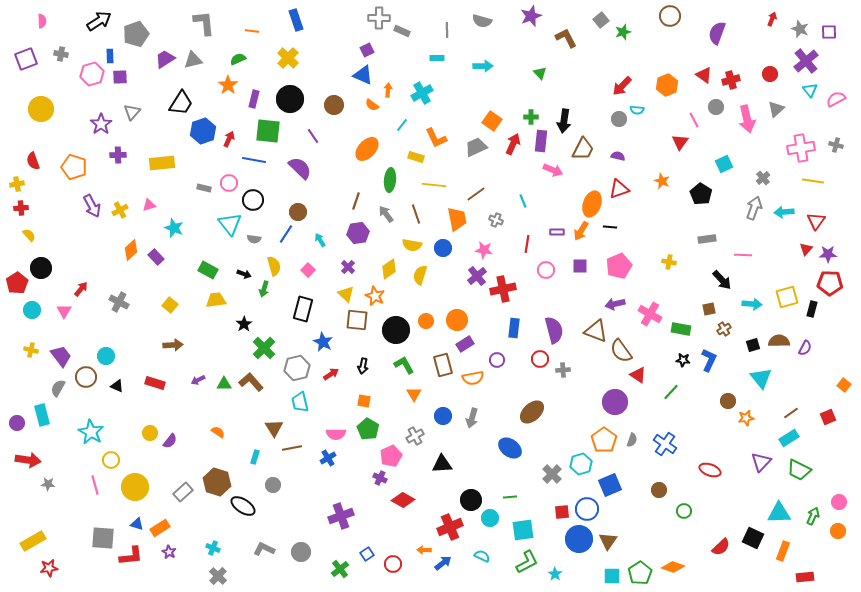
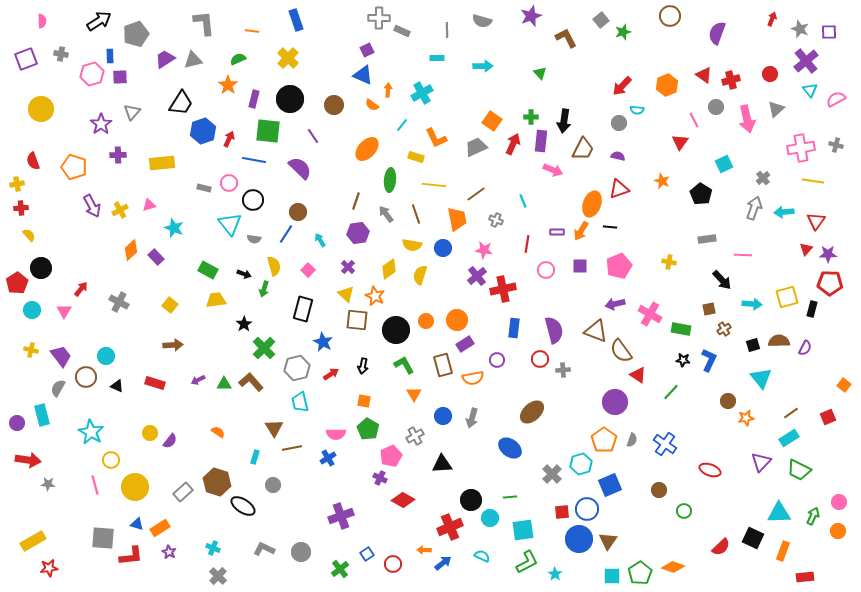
gray circle at (619, 119): moved 4 px down
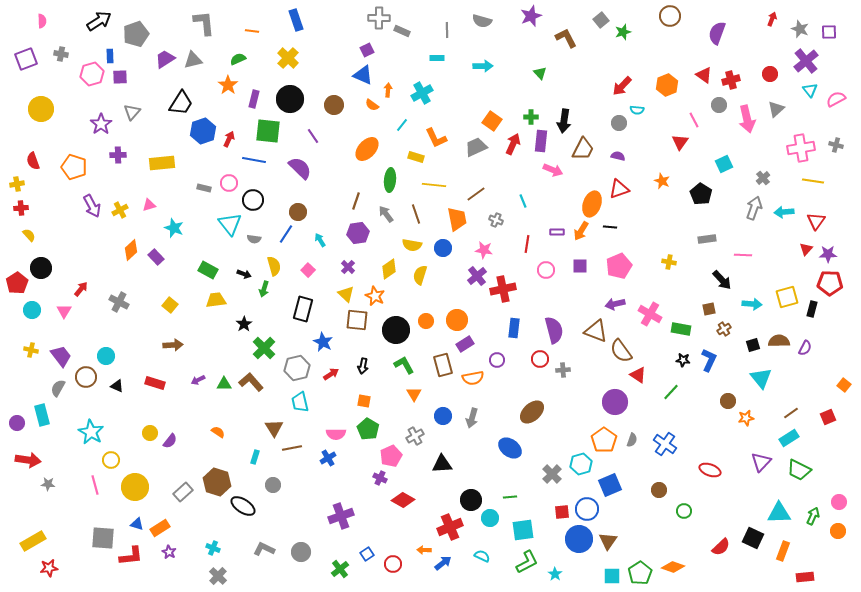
gray circle at (716, 107): moved 3 px right, 2 px up
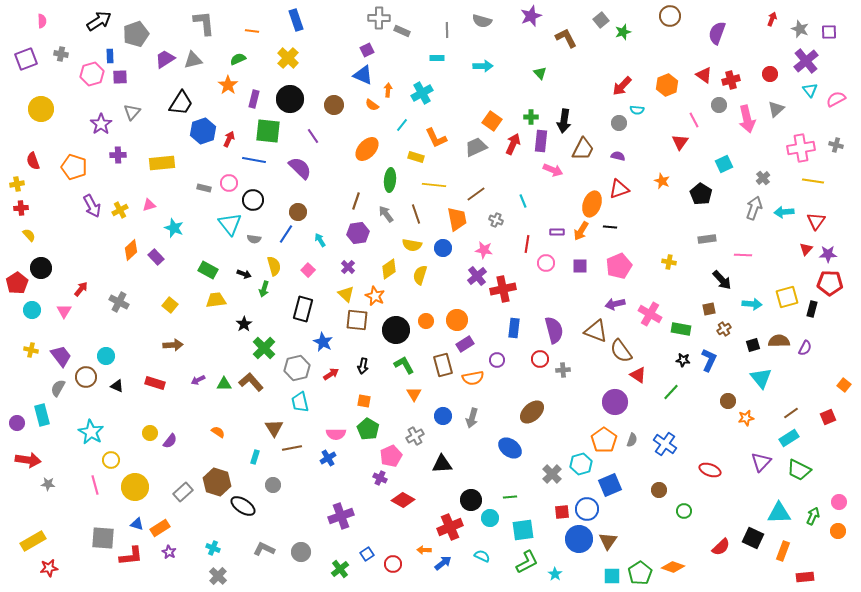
pink circle at (546, 270): moved 7 px up
